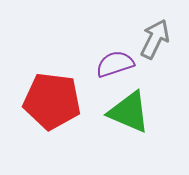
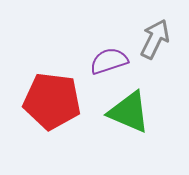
purple semicircle: moved 6 px left, 3 px up
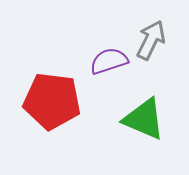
gray arrow: moved 4 px left, 1 px down
green triangle: moved 15 px right, 7 px down
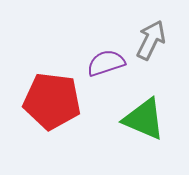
purple semicircle: moved 3 px left, 2 px down
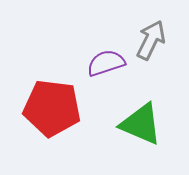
red pentagon: moved 7 px down
green triangle: moved 3 px left, 5 px down
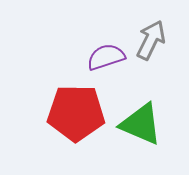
purple semicircle: moved 6 px up
red pentagon: moved 24 px right, 5 px down; rotated 6 degrees counterclockwise
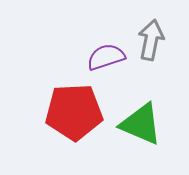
gray arrow: rotated 15 degrees counterclockwise
red pentagon: moved 2 px left, 1 px up; rotated 4 degrees counterclockwise
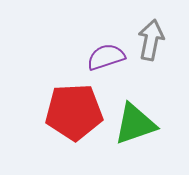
green triangle: moved 6 px left; rotated 42 degrees counterclockwise
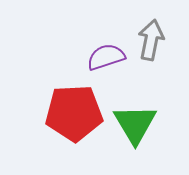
red pentagon: moved 1 px down
green triangle: rotated 42 degrees counterclockwise
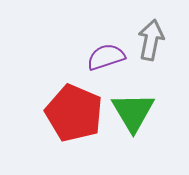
red pentagon: rotated 26 degrees clockwise
green triangle: moved 2 px left, 12 px up
